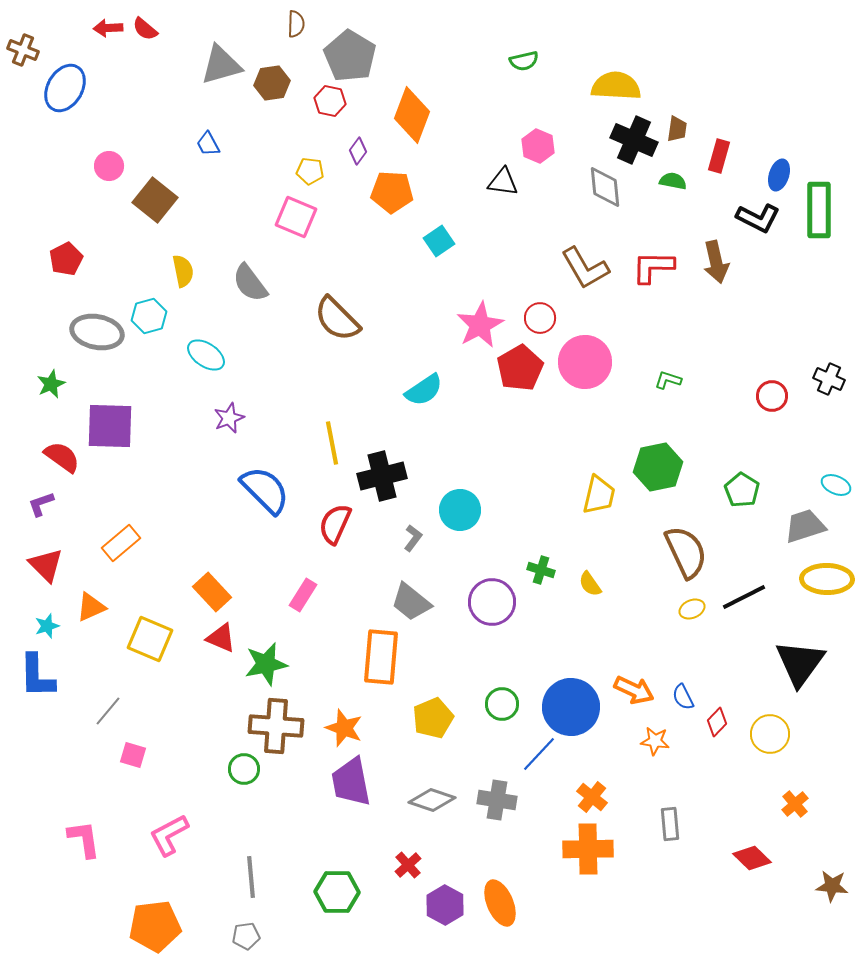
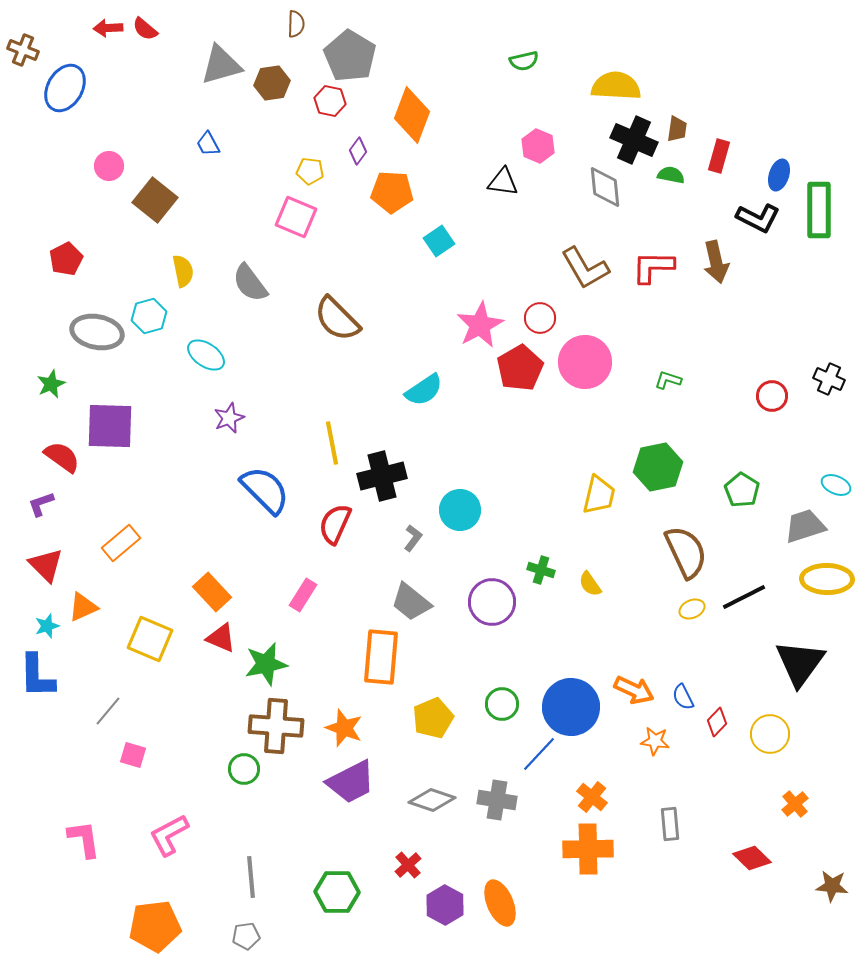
green semicircle at (673, 181): moved 2 px left, 6 px up
orange triangle at (91, 607): moved 8 px left
purple trapezoid at (351, 782): rotated 106 degrees counterclockwise
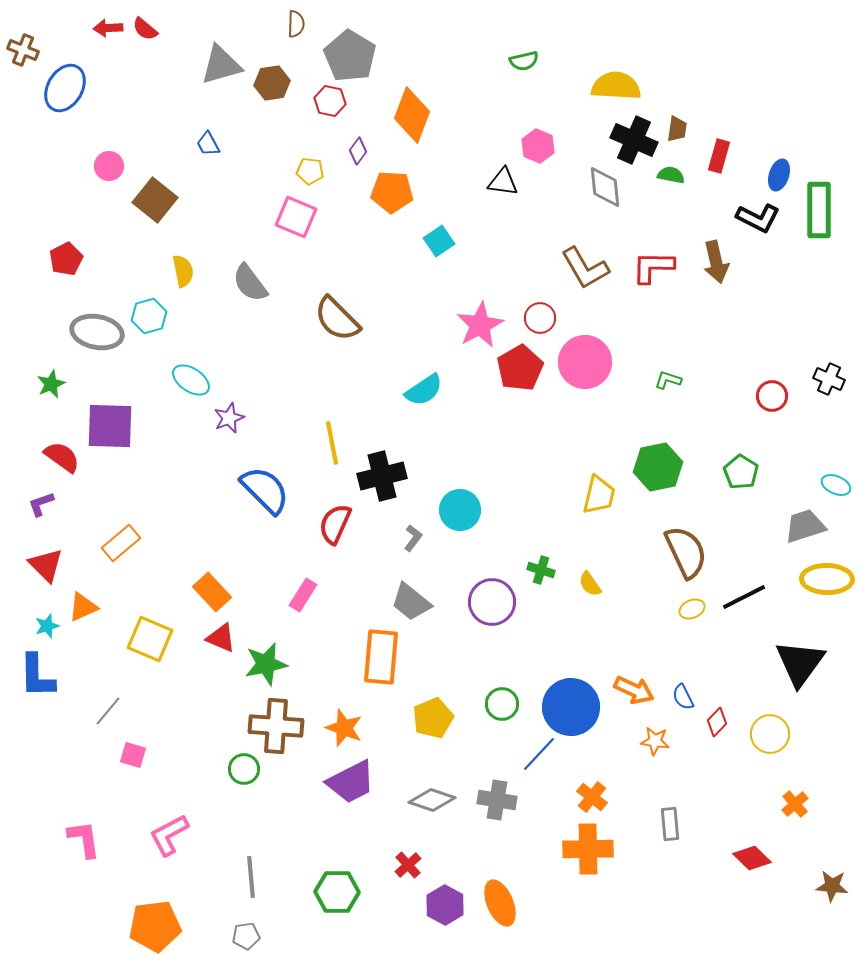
cyan ellipse at (206, 355): moved 15 px left, 25 px down
green pentagon at (742, 490): moved 1 px left, 18 px up
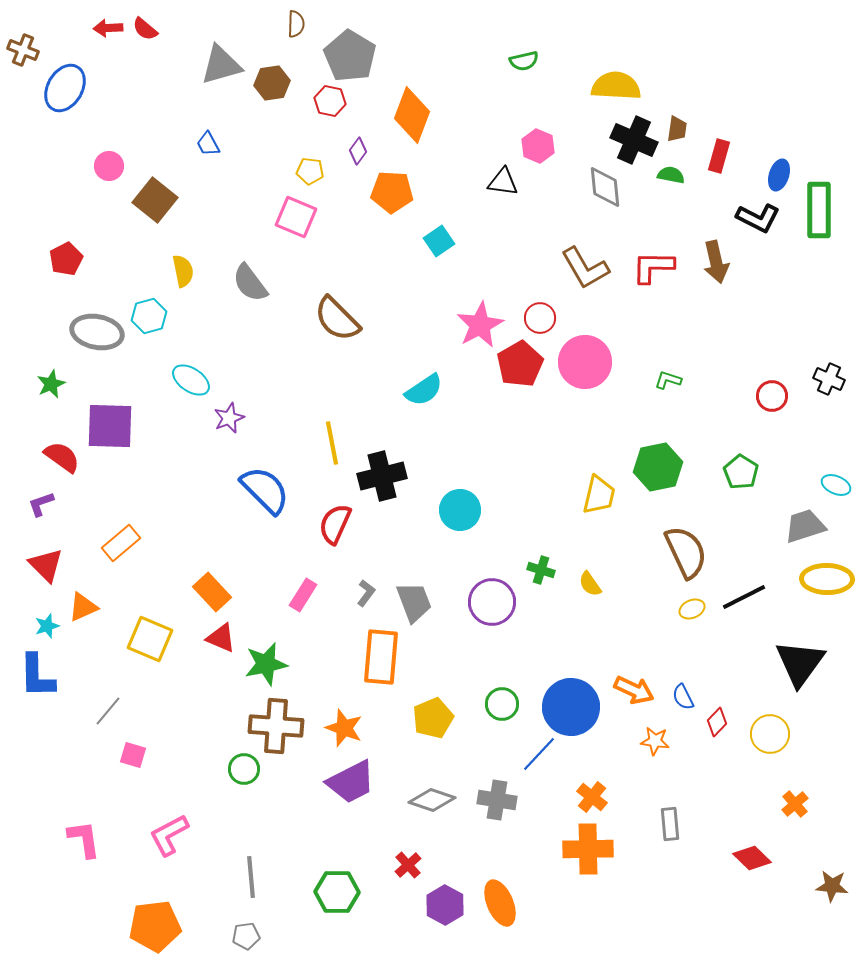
red pentagon at (520, 368): moved 4 px up
gray L-shape at (413, 538): moved 47 px left, 55 px down
gray trapezoid at (411, 602): moved 3 px right; rotated 150 degrees counterclockwise
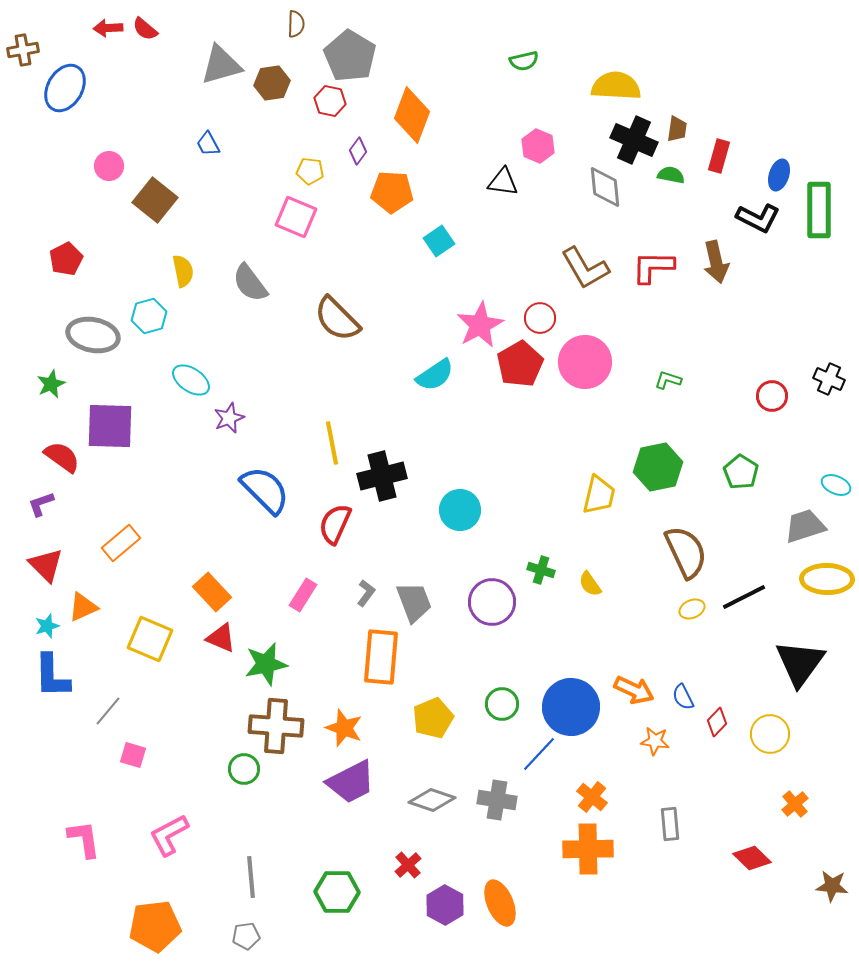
brown cross at (23, 50): rotated 32 degrees counterclockwise
gray ellipse at (97, 332): moved 4 px left, 3 px down
cyan semicircle at (424, 390): moved 11 px right, 15 px up
blue L-shape at (37, 676): moved 15 px right
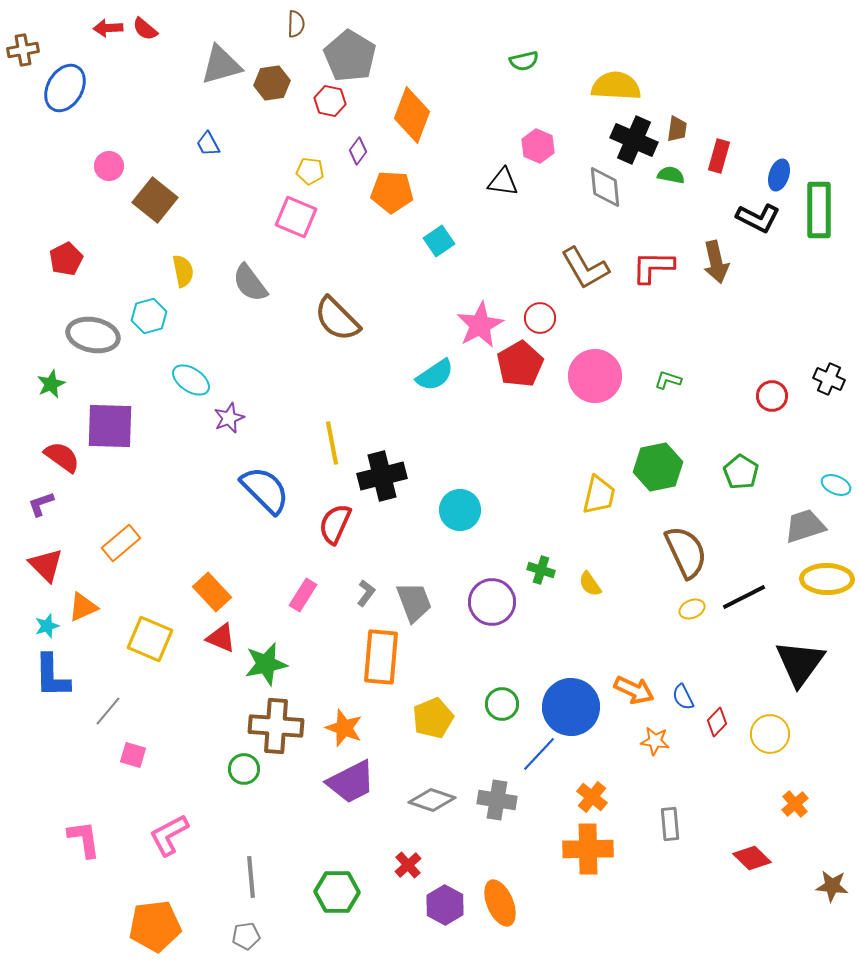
pink circle at (585, 362): moved 10 px right, 14 px down
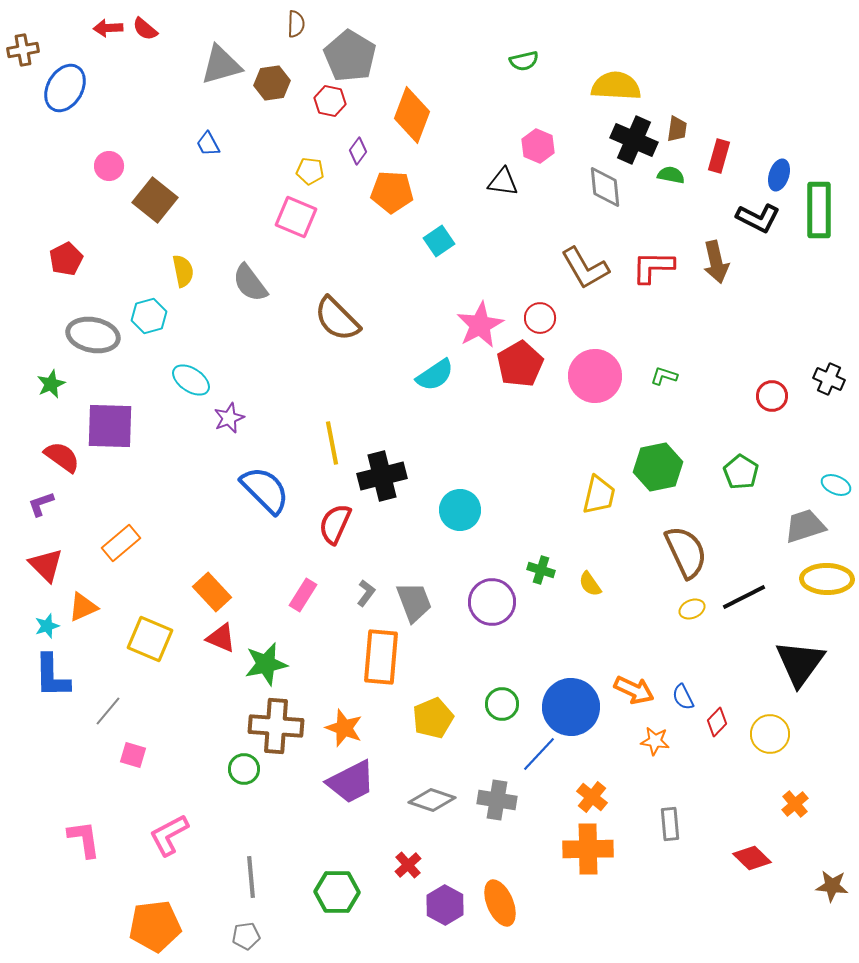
green L-shape at (668, 380): moved 4 px left, 4 px up
